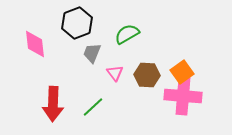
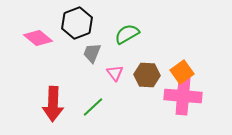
pink diamond: moved 3 px right, 6 px up; rotated 44 degrees counterclockwise
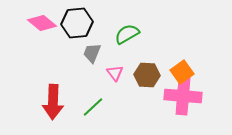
black hexagon: rotated 16 degrees clockwise
pink diamond: moved 4 px right, 15 px up
red arrow: moved 2 px up
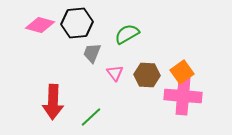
pink diamond: moved 2 px left, 2 px down; rotated 24 degrees counterclockwise
green line: moved 2 px left, 10 px down
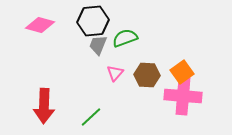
black hexagon: moved 16 px right, 2 px up
green semicircle: moved 2 px left, 4 px down; rotated 10 degrees clockwise
gray trapezoid: moved 6 px right, 8 px up
pink triangle: rotated 18 degrees clockwise
red arrow: moved 9 px left, 4 px down
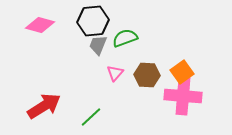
red arrow: rotated 124 degrees counterclockwise
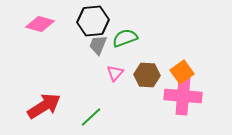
pink diamond: moved 1 px up
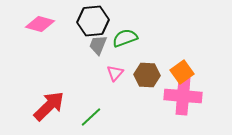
red arrow: moved 5 px right; rotated 12 degrees counterclockwise
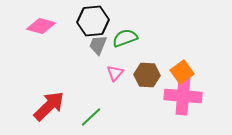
pink diamond: moved 1 px right, 2 px down
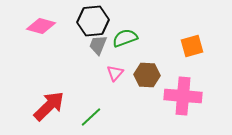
orange square: moved 10 px right, 26 px up; rotated 20 degrees clockwise
